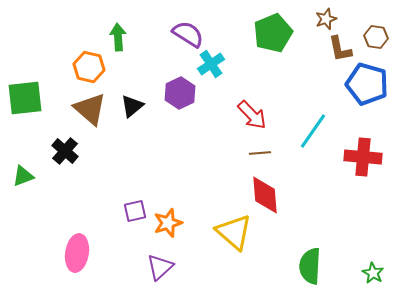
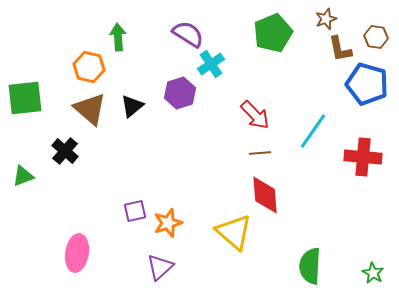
purple hexagon: rotated 8 degrees clockwise
red arrow: moved 3 px right
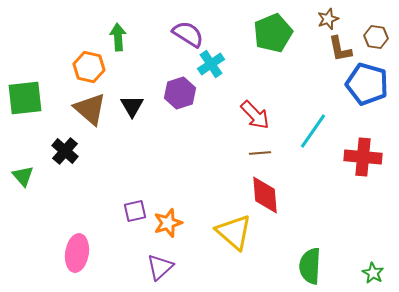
brown star: moved 2 px right
black triangle: rotated 20 degrees counterclockwise
green triangle: rotated 50 degrees counterclockwise
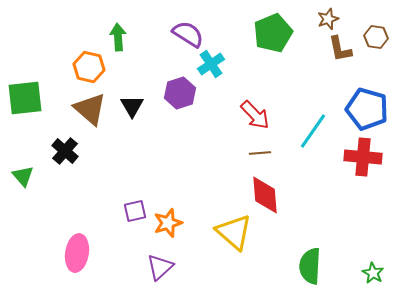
blue pentagon: moved 25 px down
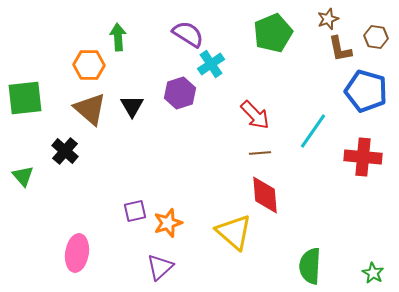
orange hexagon: moved 2 px up; rotated 12 degrees counterclockwise
blue pentagon: moved 1 px left, 18 px up
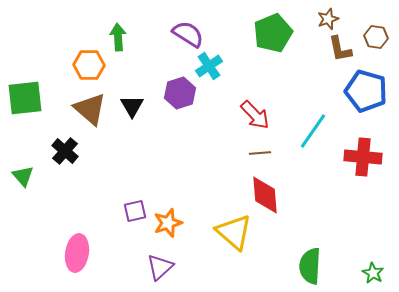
cyan cross: moved 2 px left, 2 px down
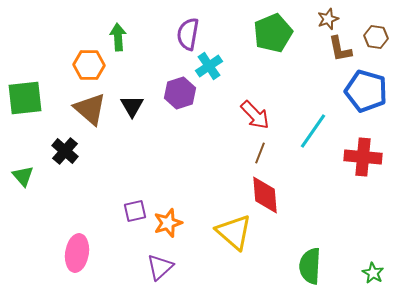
purple semicircle: rotated 112 degrees counterclockwise
brown line: rotated 65 degrees counterclockwise
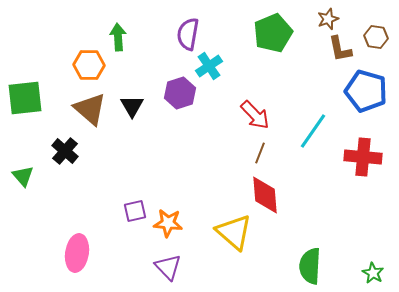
orange star: rotated 24 degrees clockwise
purple triangle: moved 8 px right; rotated 32 degrees counterclockwise
